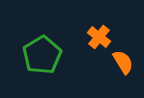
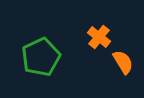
green pentagon: moved 1 px left, 2 px down; rotated 6 degrees clockwise
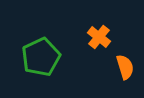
orange semicircle: moved 2 px right, 5 px down; rotated 15 degrees clockwise
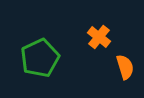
green pentagon: moved 1 px left, 1 px down
